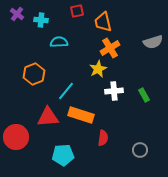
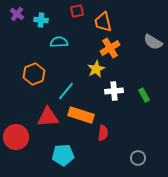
gray semicircle: rotated 48 degrees clockwise
yellow star: moved 2 px left
red semicircle: moved 5 px up
gray circle: moved 2 px left, 8 px down
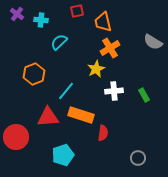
cyan semicircle: rotated 42 degrees counterclockwise
cyan pentagon: rotated 15 degrees counterclockwise
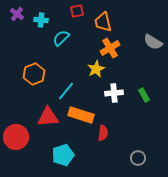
cyan semicircle: moved 2 px right, 4 px up
white cross: moved 2 px down
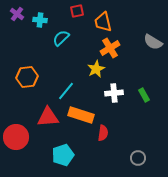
cyan cross: moved 1 px left
orange hexagon: moved 7 px left, 3 px down; rotated 15 degrees clockwise
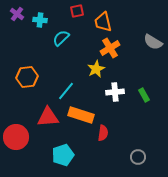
white cross: moved 1 px right, 1 px up
gray circle: moved 1 px up
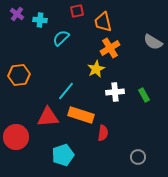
orange hexagon: moved 8 px left, 2 px up
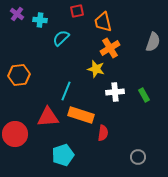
gray semicircle: rotated 102 degrees counterclockwise
yellow star: rotated 30 degrees counterclockwise
cyan line: rotated 18 degrees counterclockwise
red circle: moved 1 px left, 3 px up
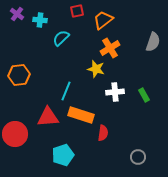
orange trapezoid: moved 2 px up; rotated 65 degrees clockwise
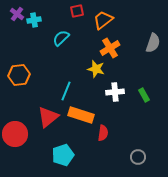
cyan cross: moved 6 px left; rotated 16 degrees counterclockwise
gray semicircle: moved 1 px down
red triangle: rotated 35 degrees counterclockwise
